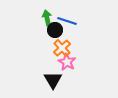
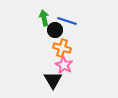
green arrow: moved 3 px left
orange cross: rotated 30 degrees counterclockwise
pink star: moved 3 px left, 3 px down
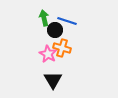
pink star: moved 16 px left, 11 px up
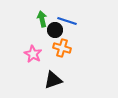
green arrow: moved 2 px left, 1 px down
pink star: moved 15 px left
black triangle: rotated 42 degrees clockwise
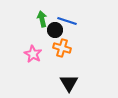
black triangle: moved 16 px right, 3 px down; rotated 42 degrees counterclockwise
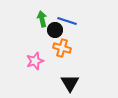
pink star: moved 2 px right, 7 px down; rotated 24 degrees clockwise
black triangle: moved 1 px right
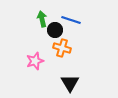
blue line: moved 4 px right, 1 px up
